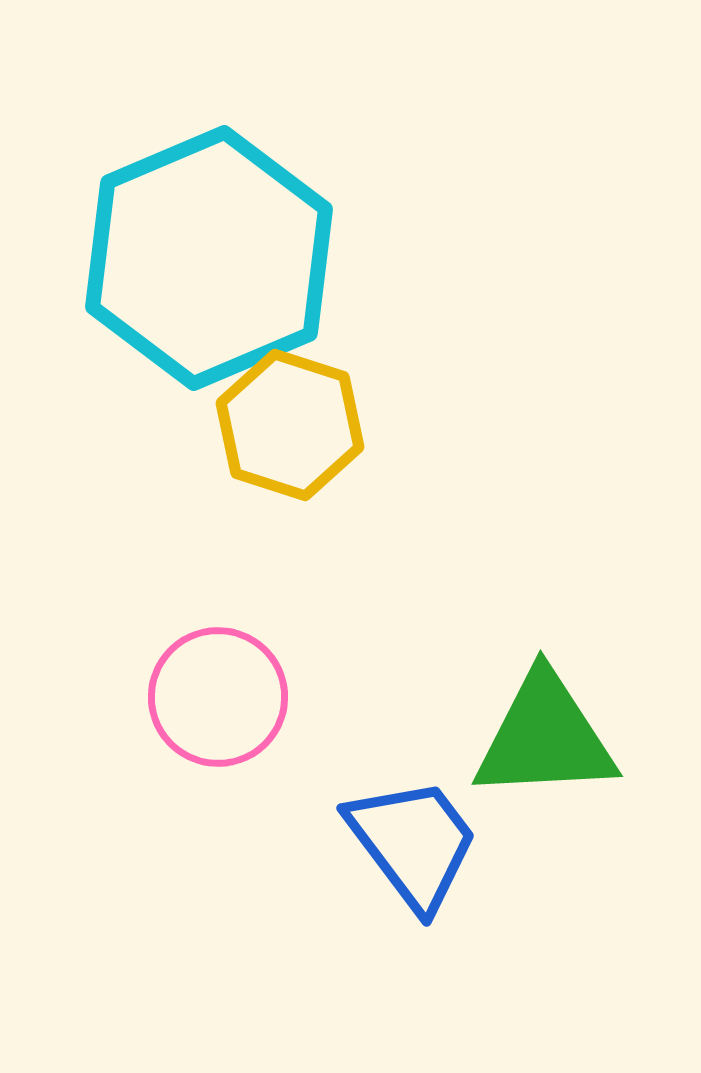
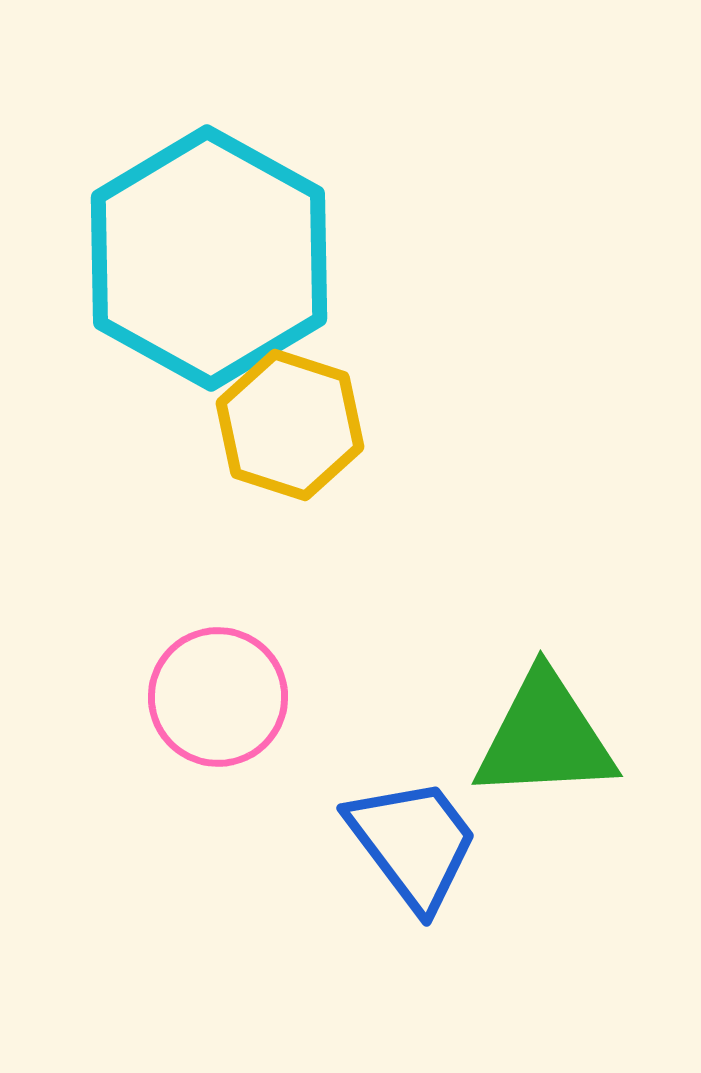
cyan hexagon: rotated 8 degrees counterclockwise
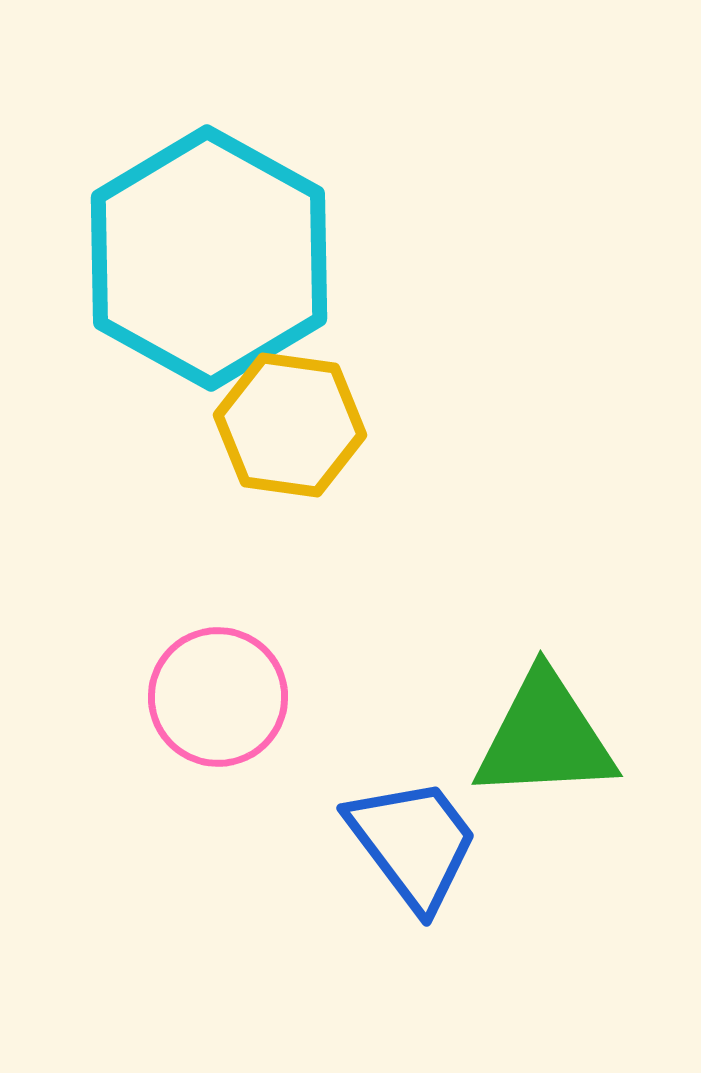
yellow hexagon: rotated 10 degrees counterclockwise
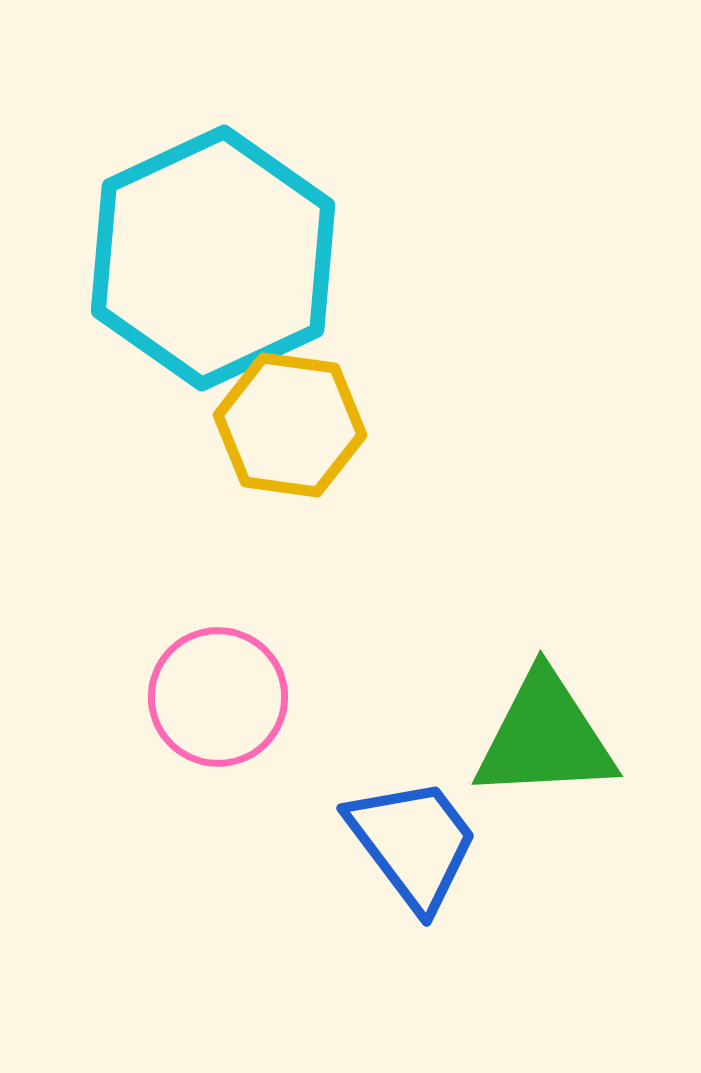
cyan hexagon: moved 4 px right; rotated 6 degrees clockwise
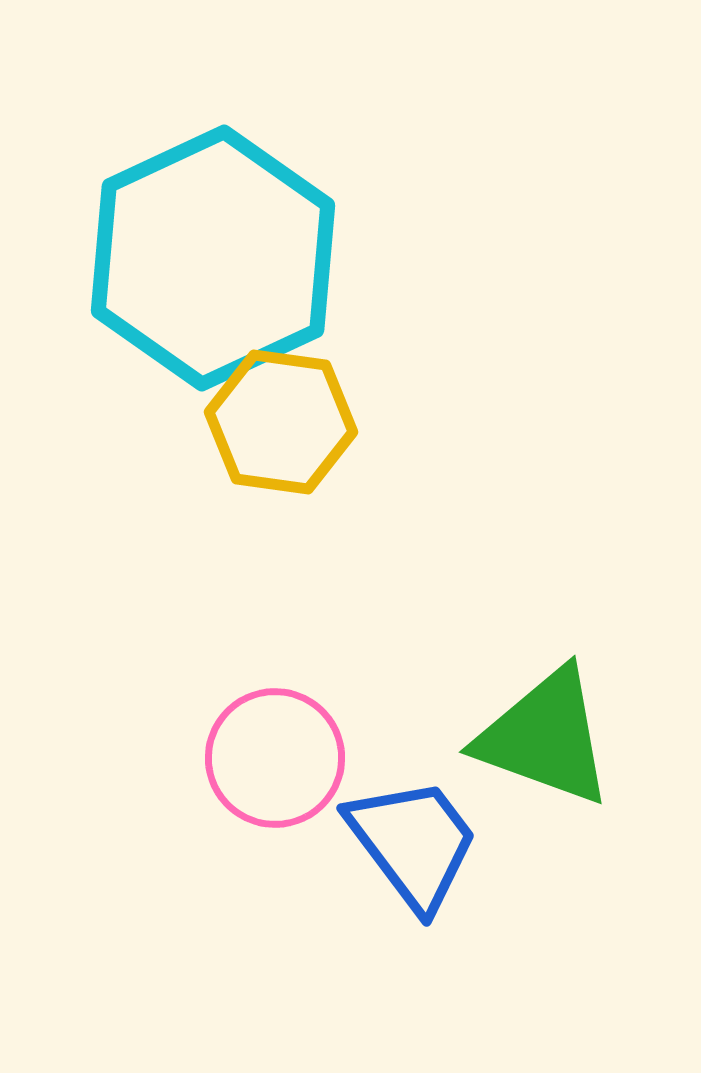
yellow hexagon: moved 9 px left, 3 px up
pink circle: moved 57 px right, 61 px down
green triangle: rotated 23 degrees clockwise
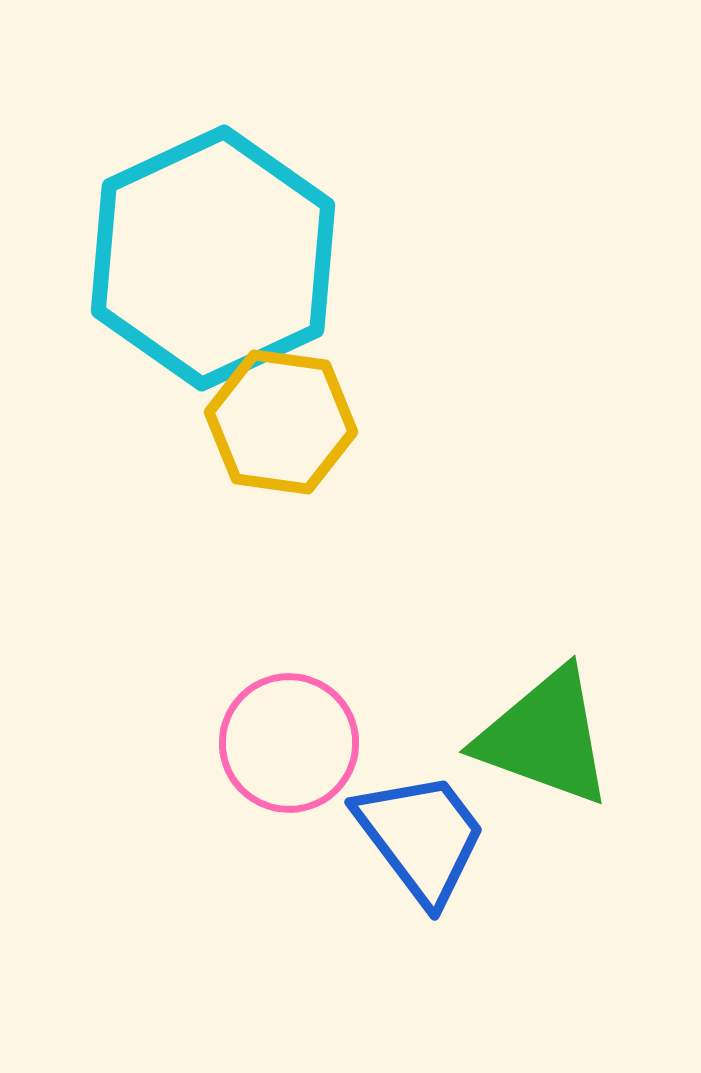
pink circle: moved 14 px right, 15 px up
blue trapezoid: moved 8 px right, 6 px up
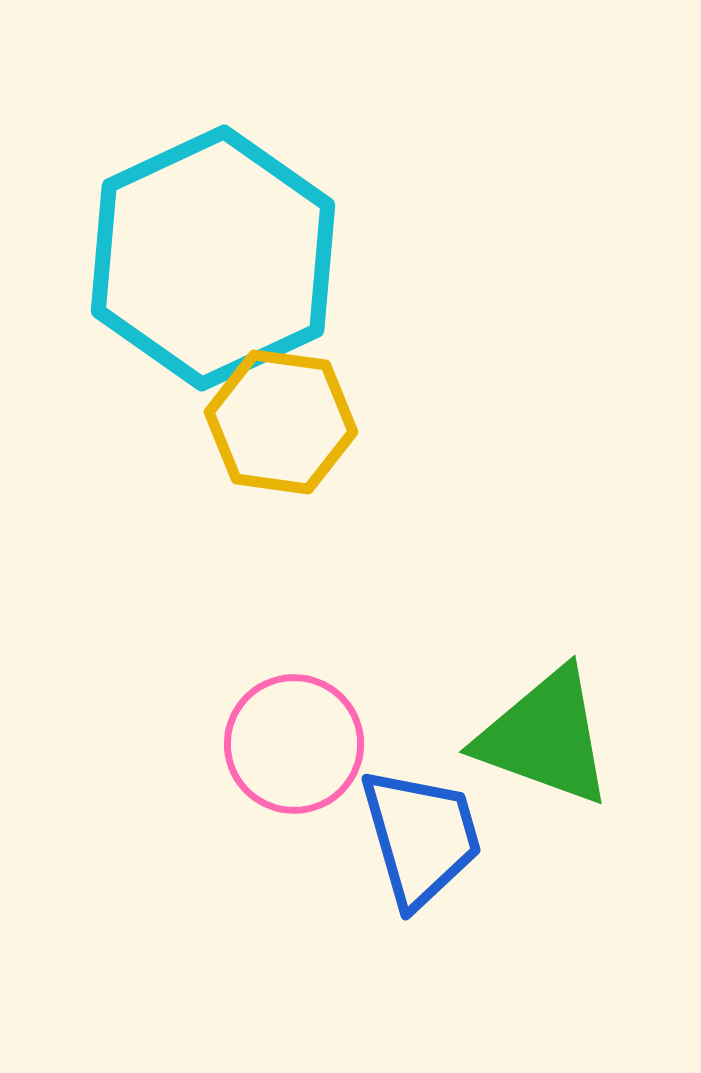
pink circle: moved 5 px right, 1 px down
blue trapezoid: rotated 21 degrees clockwise
